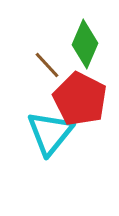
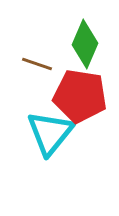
brown line: moved 10 px left, 1 px up; rotated 28 degrees counterclockwise
red pentagon: moved 3 px up; rotated 18 degrees counterclockwise
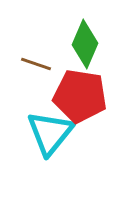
brown line: moved 1 px left
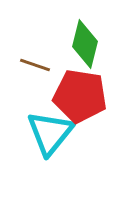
green diamond: rotated 9 degrees counterclockwise
brown line: moved 1 px left, 1 px down
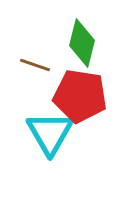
green diamond: moved 3 px left, 1 px up
cyan triangle: rotated 9 degrees counterclockwise
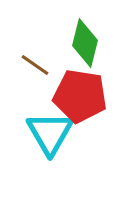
green diamond: moved 3 px right
brown line: rotated 16 degrees clockwise
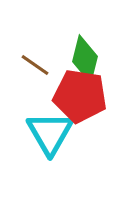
green diamond: moved 16 px down
